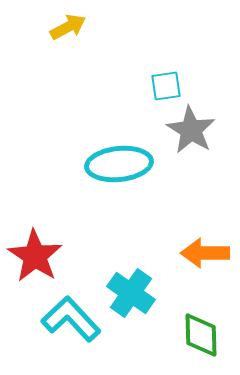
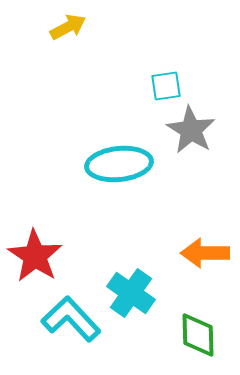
green diamond: moved 3 px left
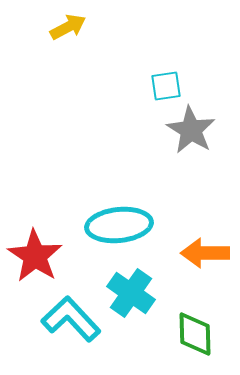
cyan ellipse: moved 61 px down
green diamond: moved 3 px left, 1 px up
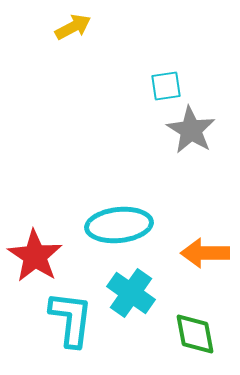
yellow arrow: moved 5 px right
cyan L-shape: rotated 50 degrees clockwise
green diamond: rotated 9 degrees counterclockwise
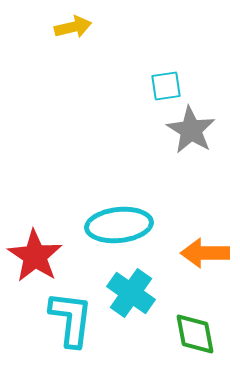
yellow arrow: rotated 15 degrees clockwise
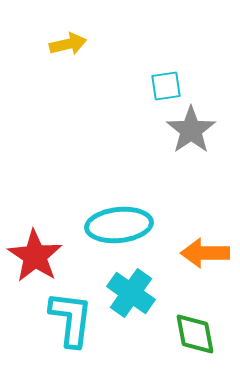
yellow arrow: moved 5 px left, 17 px down
gray star: rotated 6 degrees clockwise
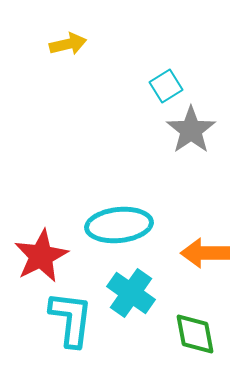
cyan square: rotated 24 degrees counterclockwise
red star: moved 6 px right; rotated 12 degrees clockwise
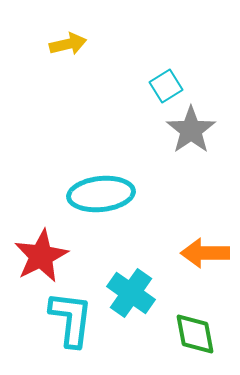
cyan ellipse: moved 18 px left, 31 px up
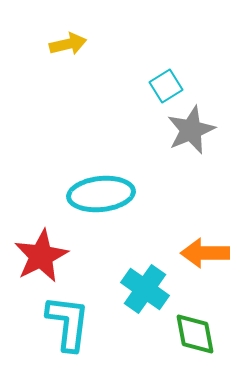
gray star: rotated 12 degrees clockwise
cyan cross: moved 14 px right, 4 px up
cyan L-shape: moved 3 px left, 4 px down
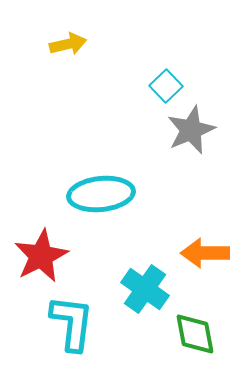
cyan square: rotated 12 degrees counterclockwise
cyan L-shape: moved 4 px right
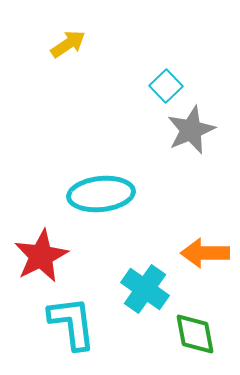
yellow arrow: rotated 21 degrees counterclockwise
cyan L-shape: rotated 14 degrees counterclockwise
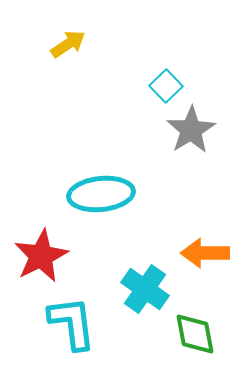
gray star: rotated 9 degrees counterclockwise
